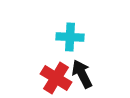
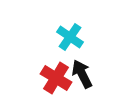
cyan cross: rotated 32 degrees clockwise
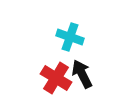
cyan cross: rotated 16 degrees counterclockwise
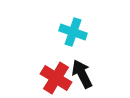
cyan cross: moved 3 px right, 5 px up
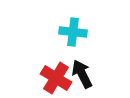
cyan cross: rotated 12 degrees counterclockwise
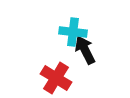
black arrow: moved 3 px right, 24 px up
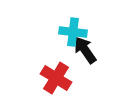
black arrow: rotated 8 degrees counterclockwise
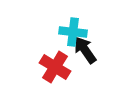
red cross: moved 1 px left, 11 px up
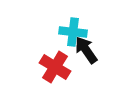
black arrow: moved 1 px right
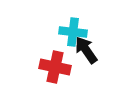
red cross: rotated 20 degrees counterclockwise
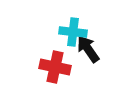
black arrow: moved 2 px right, 1 px up
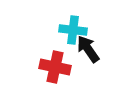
cyan cross: moved 2 px up
